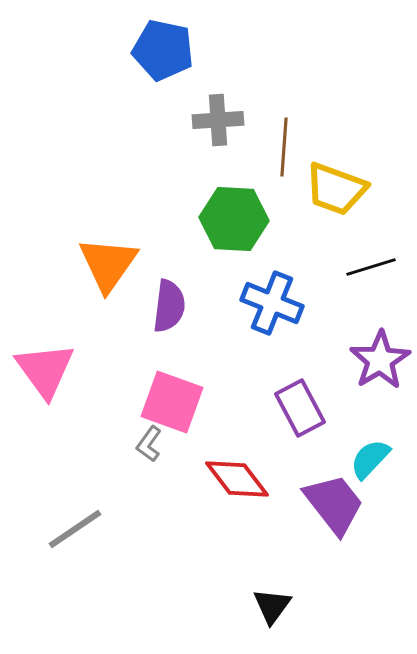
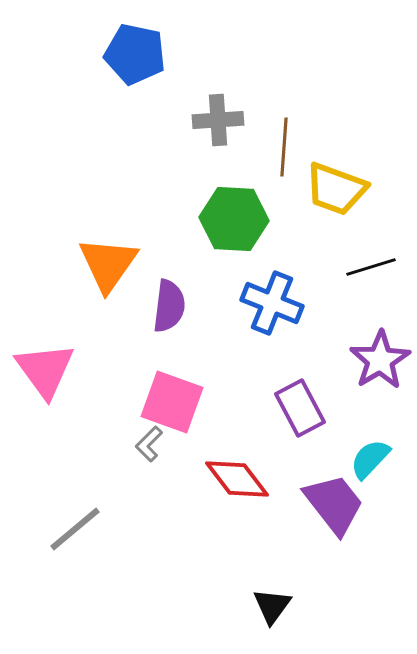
blue pentagon: moved 28 px left, 4 px down
gray L-shape: rotated 9 degrees clockwise
gray line: rotated 6 degrees counterclockwise
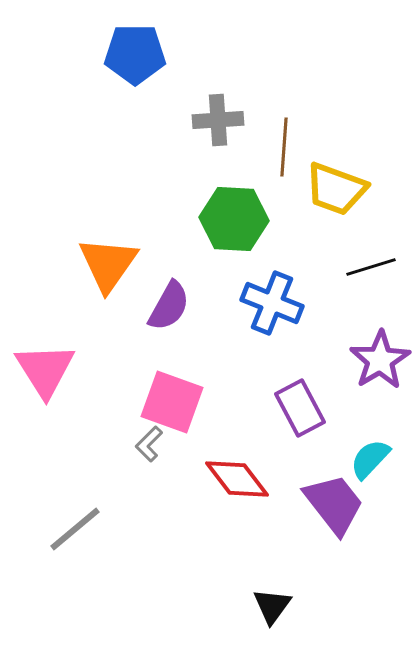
blue pentagon: rotated 12 degrees counterclockwise
purple semicircle: rotated 22 degrees clockwise
pink triangle: rotated 4 degrees clockwise
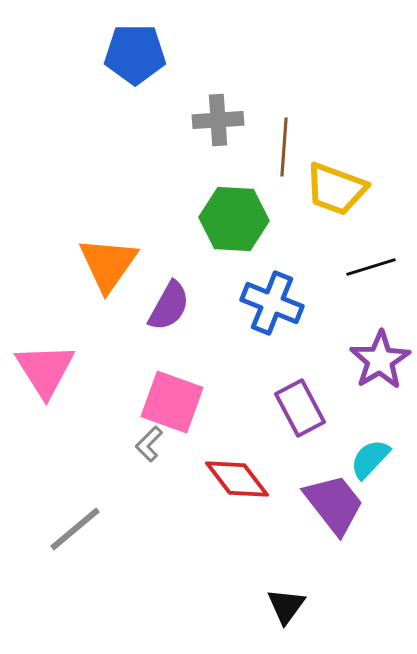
black triangle: moved 14 px right
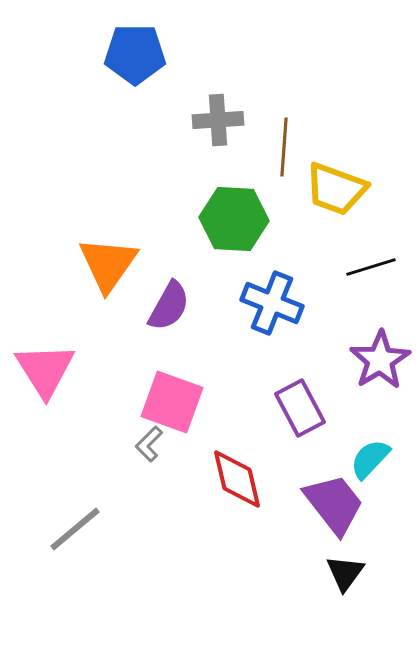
red diamond: rotated 24 degrees clockwise
black triangle: moved 59 px right, 33 px up
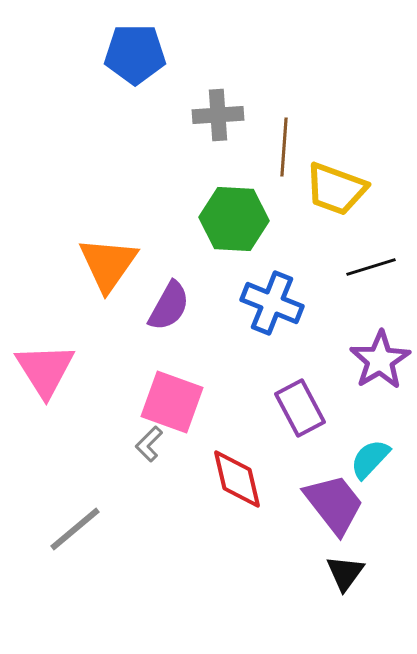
gray cross: moved 5 px up
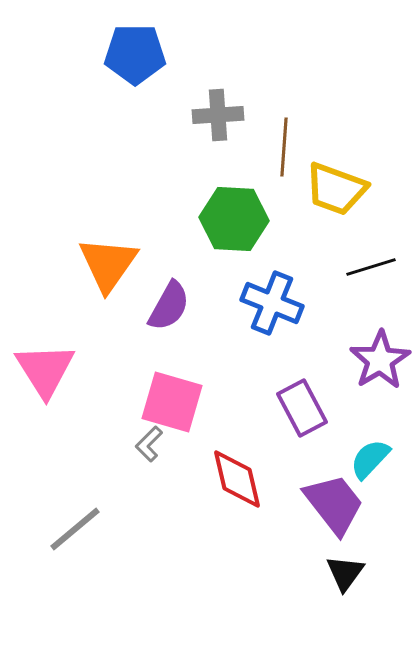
pink square: rotated 4 degrees counterclockwise
purple rectangle: moved 2 px right
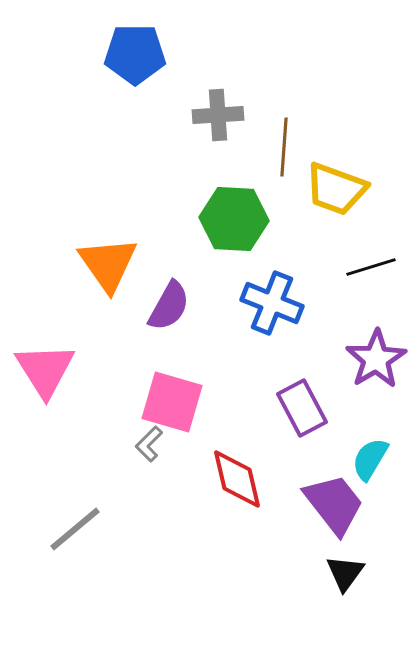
orange triangle: rotated 10 degrees counterclockwise
purple star: moved 4 px left, 1 px up
cyan semicircle: rotated 12 degrees counterclockwise
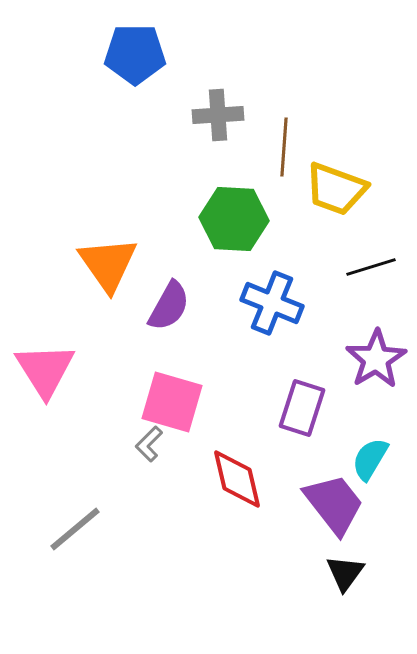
purple rectangle: rotated 46 degrees clockwise
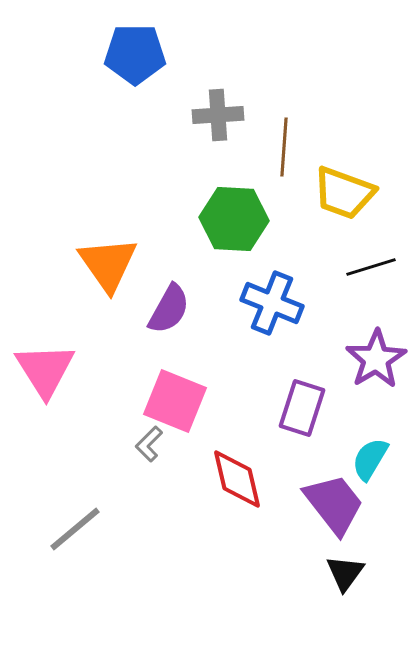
yellow trapezoid: moved 8 px right, 4 px down
purple semicircle: moved 3 px down
pink square: moved 3 px right, 1 px up; rotated 6 degrees clockwise
